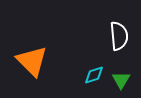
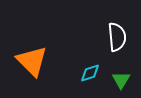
white semicircle: moved 2 px left, 1 px down
cyan diamond: moved 4 px left, 2 px up
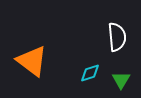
orange triangle: rotated 8 degrees counterclockwise
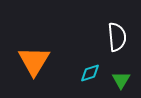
orange triangle: moved 2 px right; rotated 24 degrees clockwise
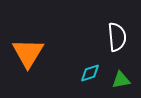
orange triangle: moved 6 px left, 8 px up
green triangle: rotated 48 degrees clockwise
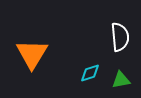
white semicircle: moved 3 px right
orange triangle: moved 4 px right, 1 px down
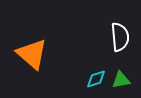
orange triangle: rotated 20 degrees counterclockwise
cyan diamond: moved 6 px right, 6 px down
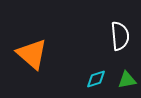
white semicircle: moved 1 px up
green triangle: moved 6 px right
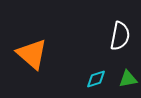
white semicircle: rotated 16 degrees clockwise
green triangle: moved 1 px right, 1 px up
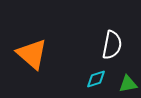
white semicircle: moved 8 px left, 9 px down
green triangle: moved 5 px down
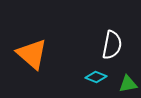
cyan diamond: moved 2 px up; rotated 40 degrees clockwise
